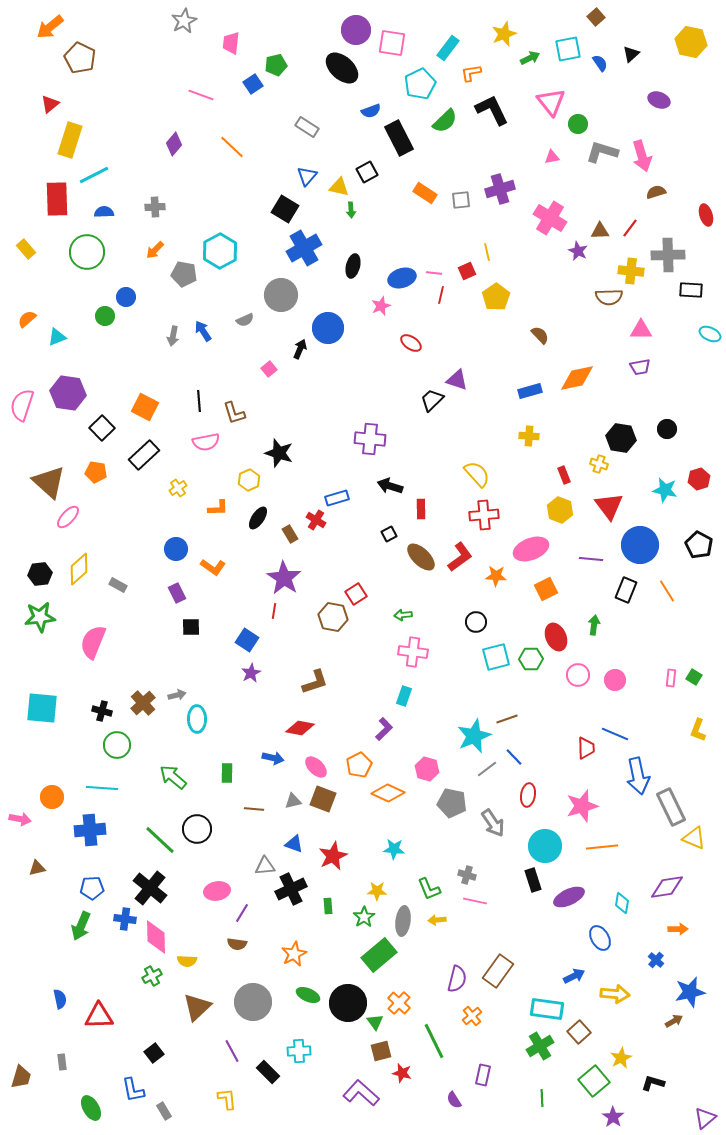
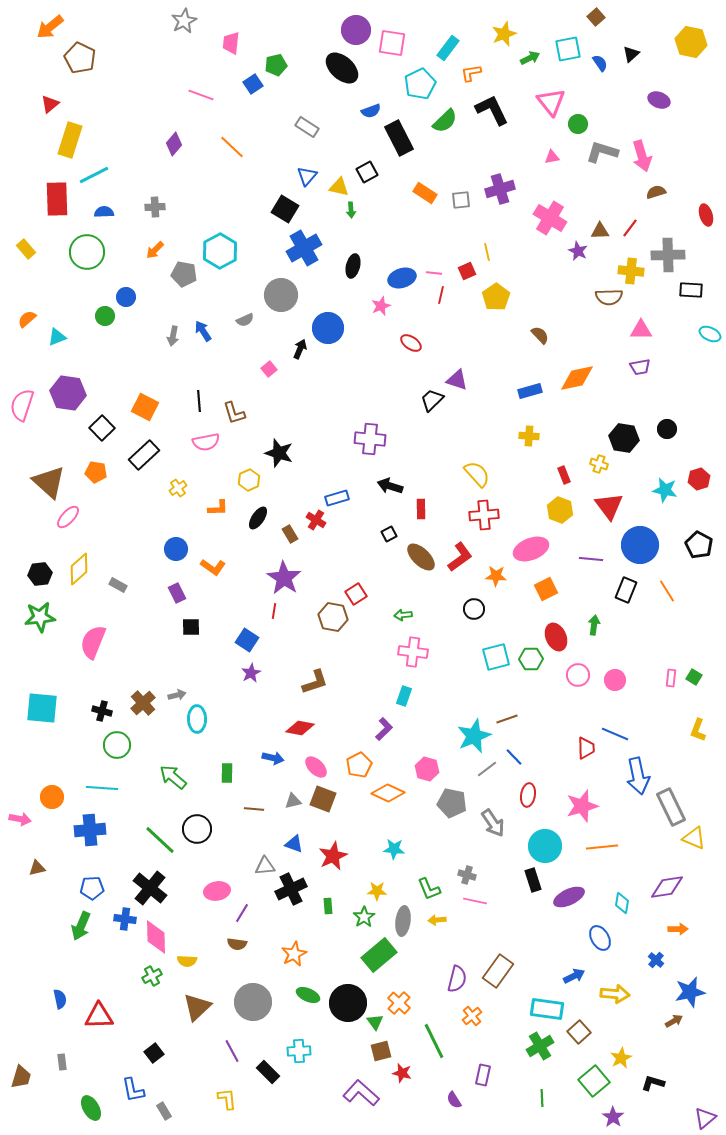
black hexagon at (621, 438): moved 3 px right
black circle at (476, 622): moved 2 px left, 13 px up
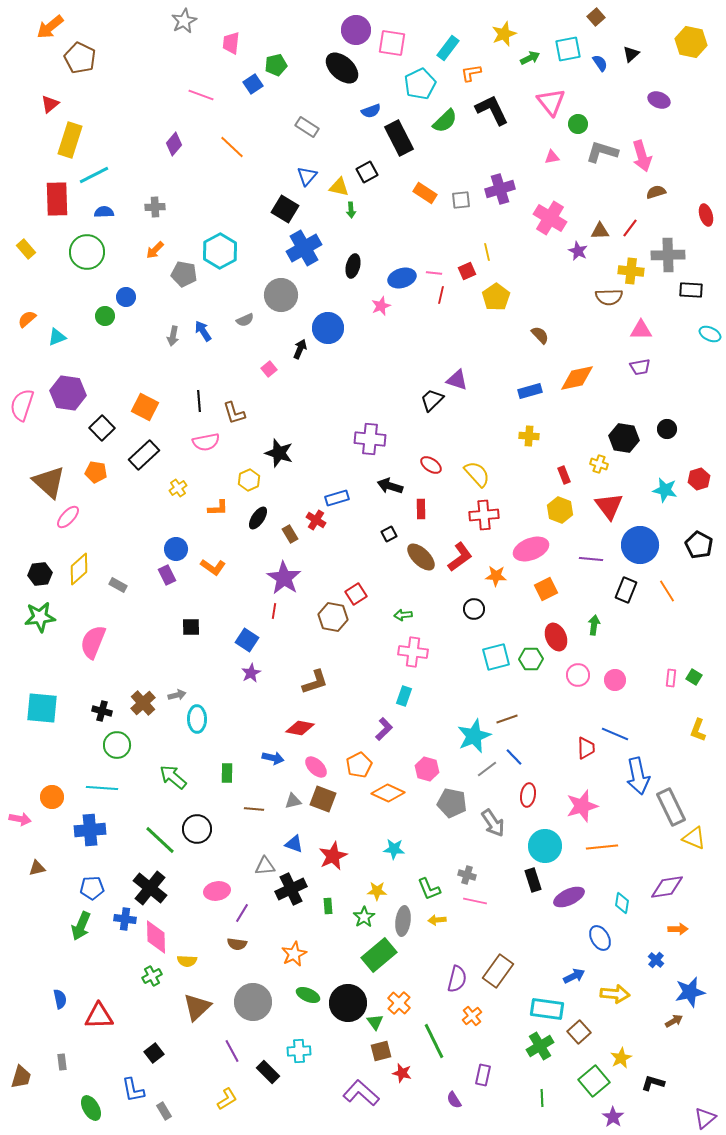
red ellipse at (411, 343): moved 20 px right, 122 px down
purple rectangle at (177, 593): moved 10 px left, 18 px up
yellow L-shape at (227, 1099): rotated 65 degrees clockwise
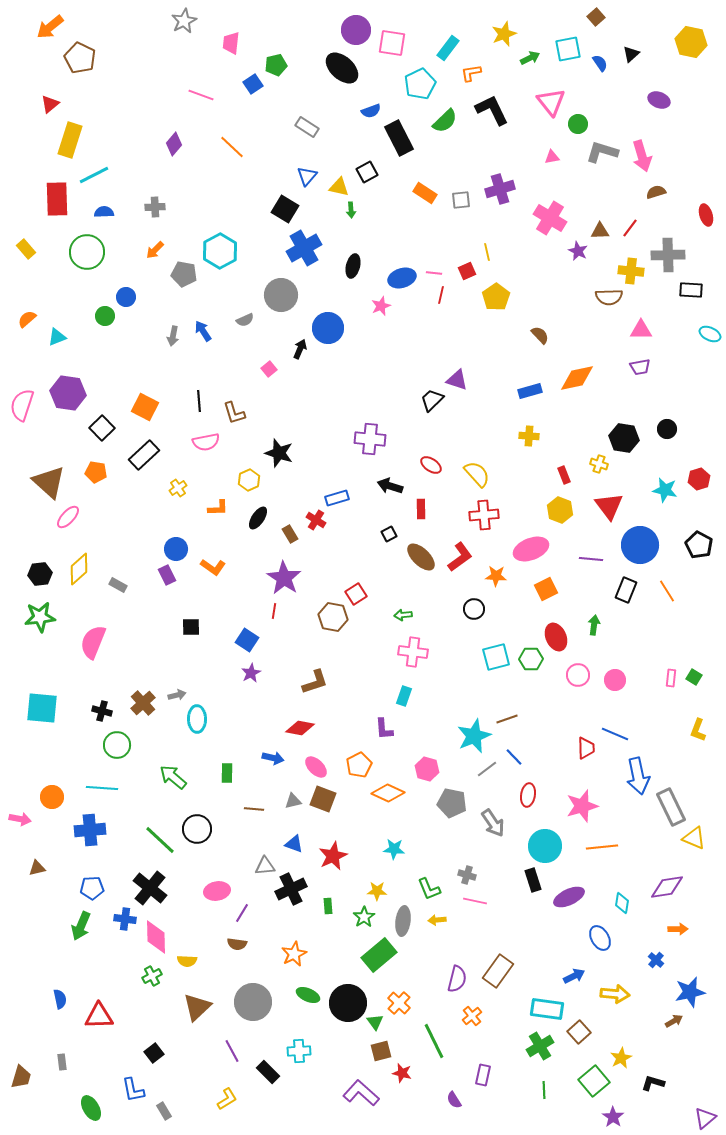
purple L-shape at (384, 729): rotated 130 degrees clockwise
green line at (542, 1098): moved 2 px right, 8 px up
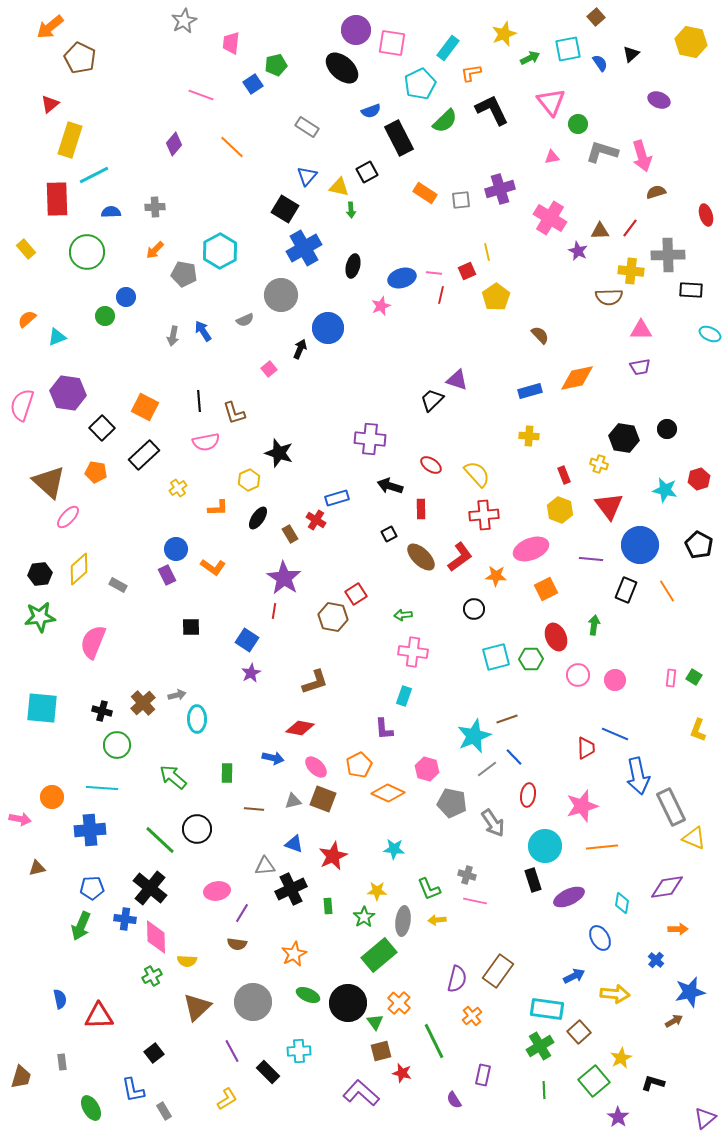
blue semicircle at (104, 212): moved 7 px right
purple star at (613, 1117): moved 5 px right
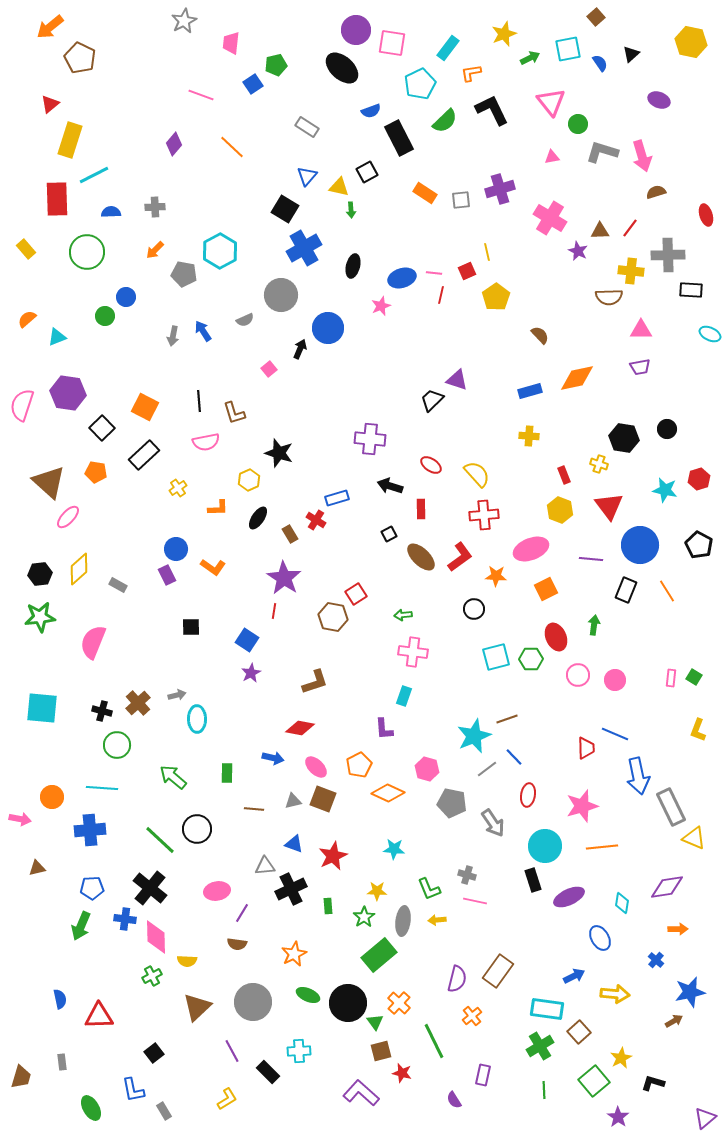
brown cross at (143, 703): moved 5 px left
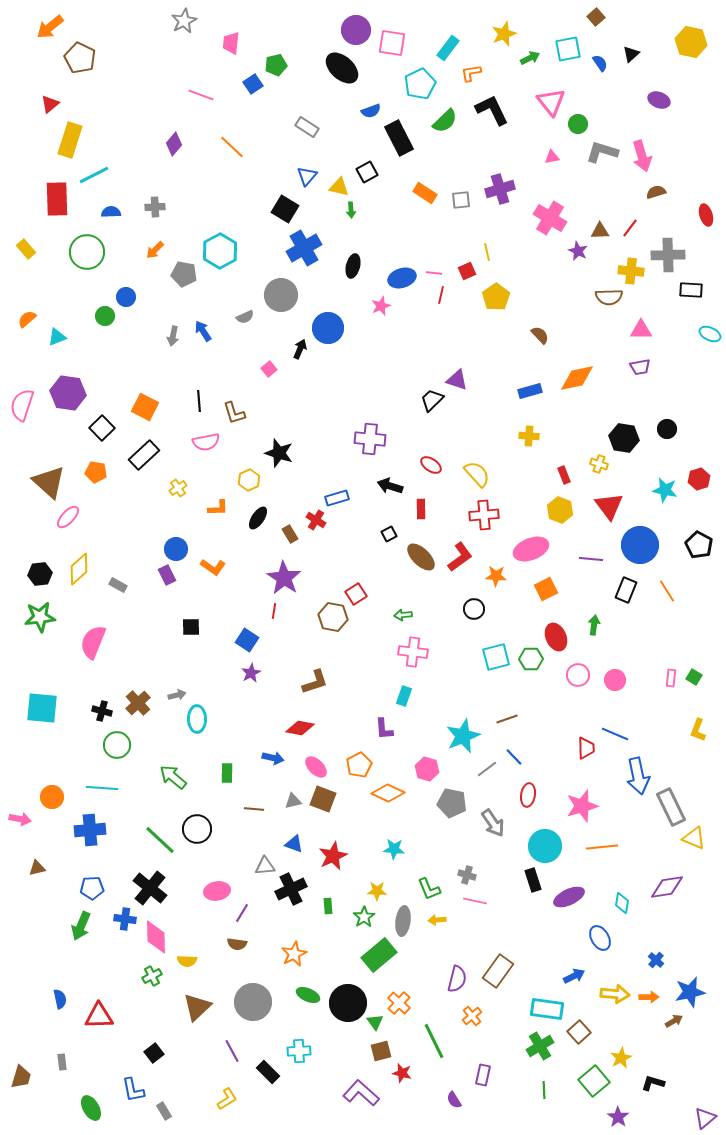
gray semicircle at (245, 320): moved 3 px up
cyan star at (474, 736): moved 11 px left
orange arrow at (678, 929): moved 29 px left, 68 px down
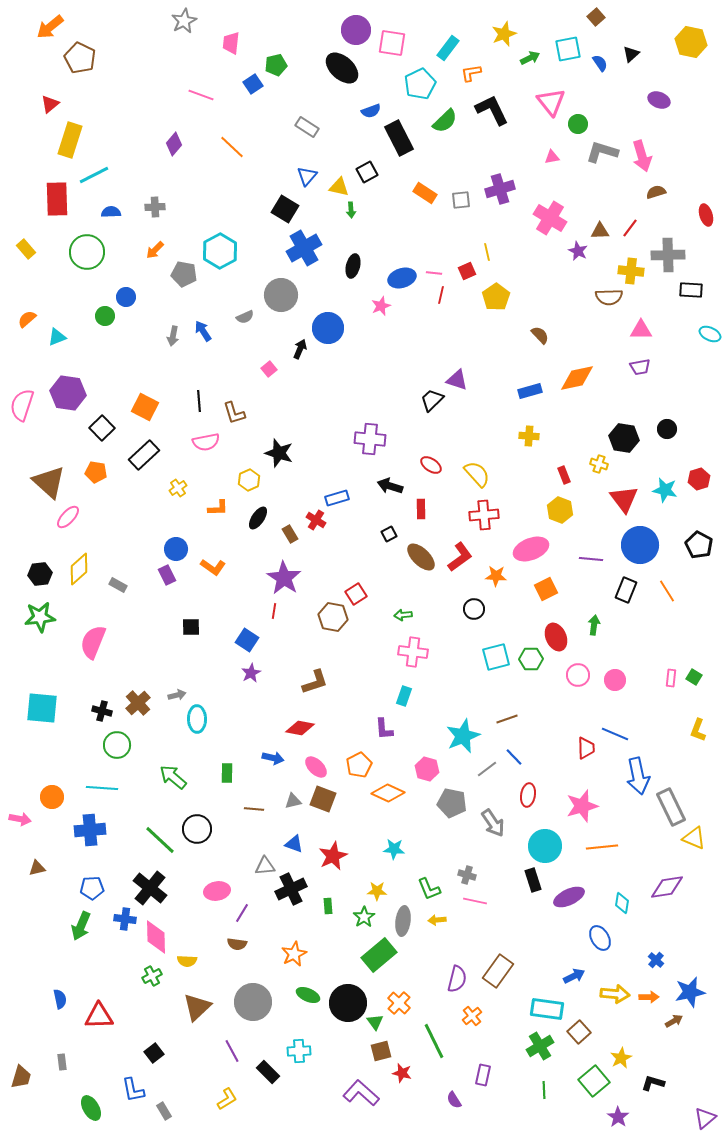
red triangle at (609, 506): moved 15 px right, 7 px up
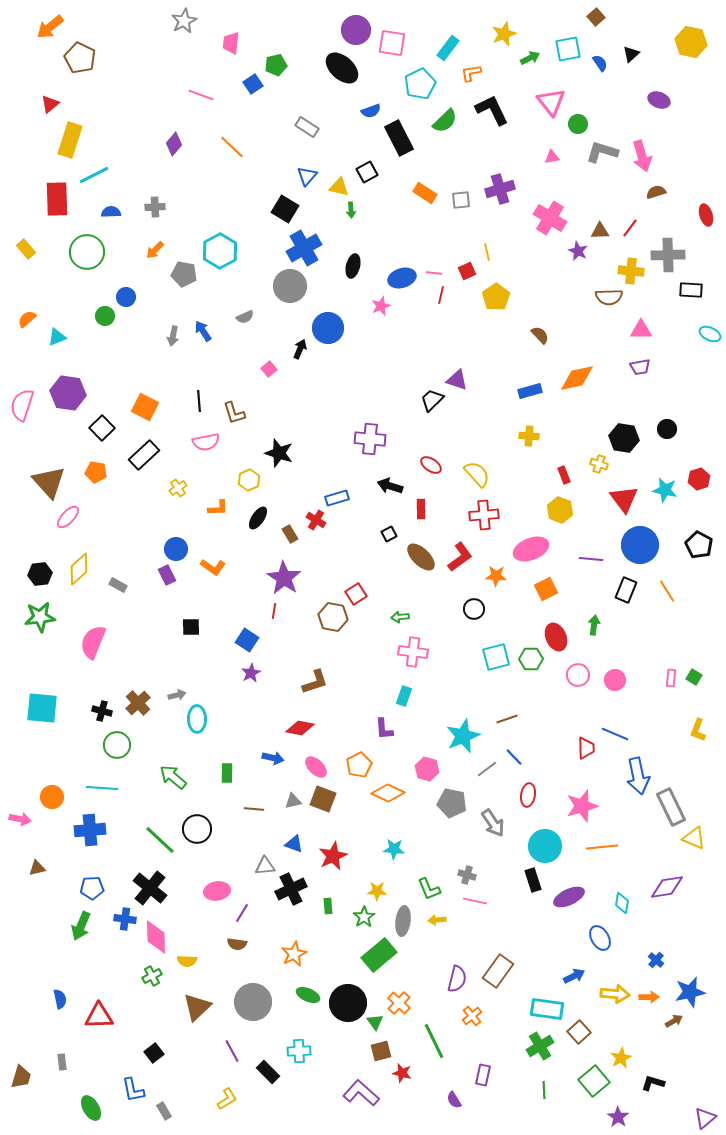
gray circle at (281, 295): moved 9 px right, 9 px up
brown triangle at (49, 482): rotated 6 degrees clockwise
green arrow at (403, 615): moved 3 px left, 2 px down
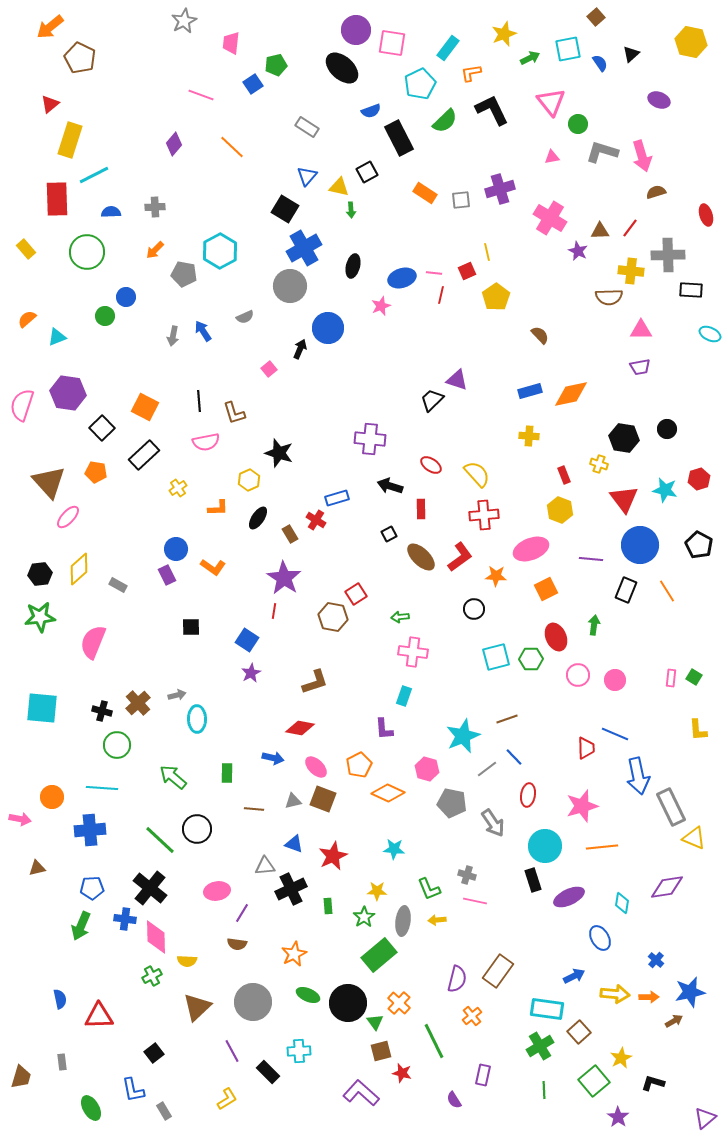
orange diamond at (577, 378): moved 6 px left, 16 px down
yellow L-shape at (698, 730): rotated 25 degrees counterclockwise
